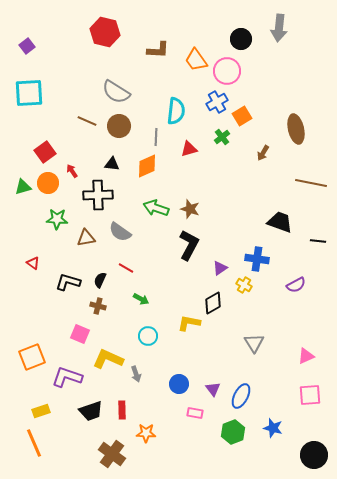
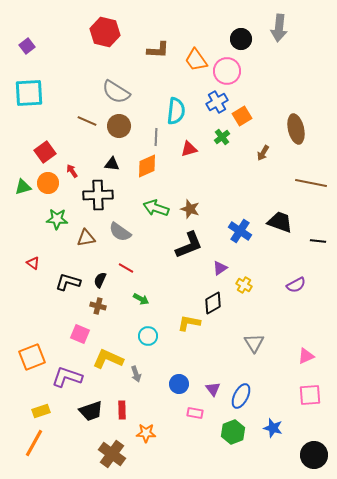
black L-shape at (189, 245): rotated 40 degrees clockwise
blue cross at (257, 259): moved 17 px left, 28 px up; rotated 25 degrees clockwise
orange line at (34, 443): rotated 52 degrees clockwise
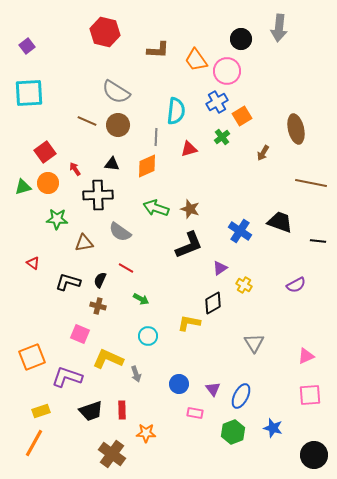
brown circle at (119, 126): moved 1 px left, 1 px up
red arrow at (72, 171): moved 3 px right, 2 px up
brown triangle at (86, 238): moved 2 px left, 5 px down
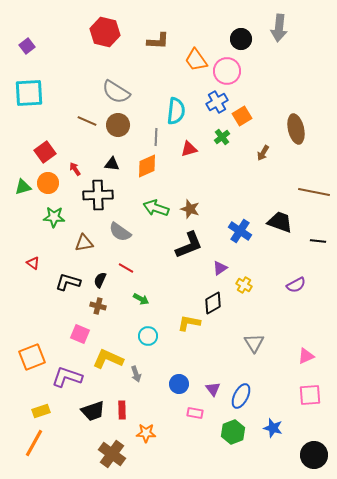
brown L-shape at (158, 50): moved 9 px up
brown line at (311, 183): moved 3 px right, 9 px down
green star at (57, 219): moved 3 px left, 2 px up
black trapezoid at (91, 411): moved 2 px right
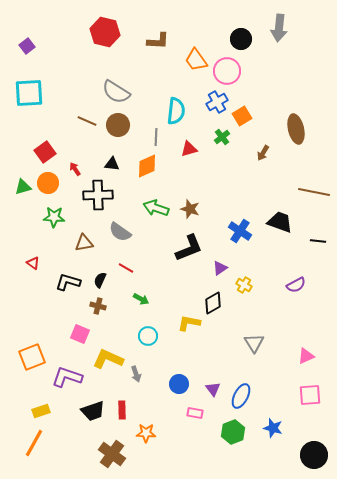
black L-shape at (189, 245): moved 3 px down
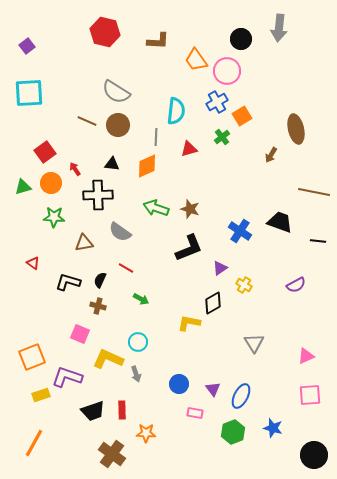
brown arrow at (263, 153): moved 8 px right, 2 px down
orange circle at (48, 183): moved 3 px right
cyan circle at (148, 336): moved 10 px left, 6 px down
yellow rectangle at (41, 411): moved 16 px up
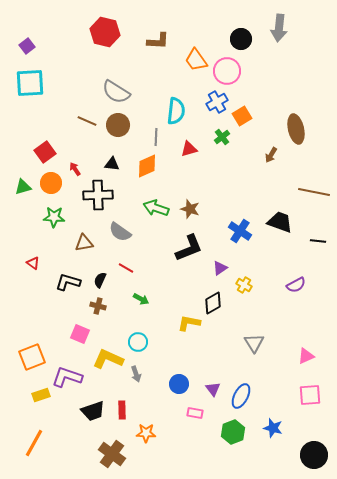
cyan square at (29, 93): moved 1 px right, 10 px up
